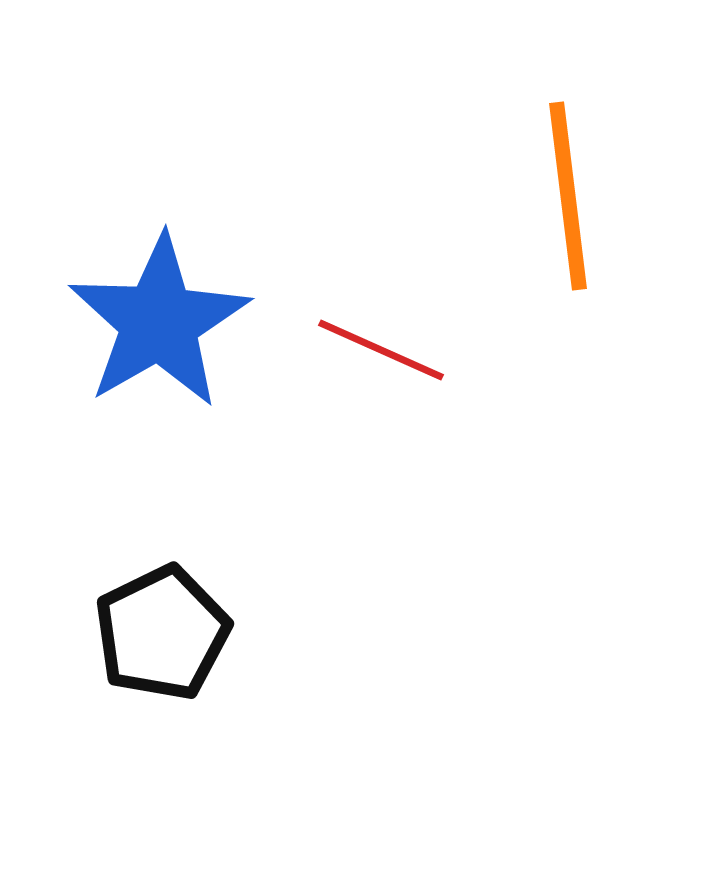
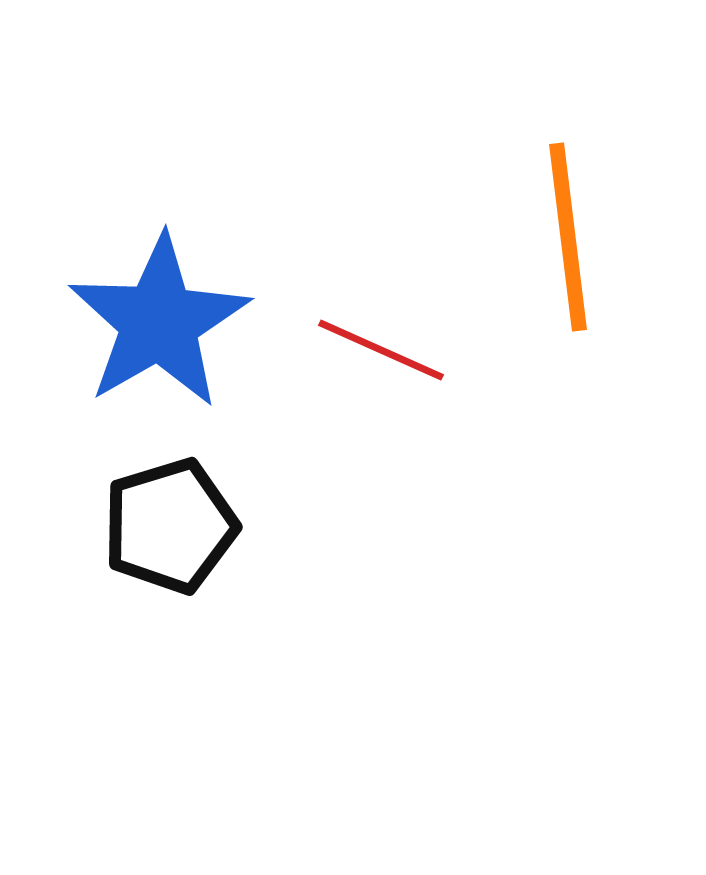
orange line: moved 41 px down
black pentagon: moved 8 px right, 107 px up; rotated 9 degrees clockwise
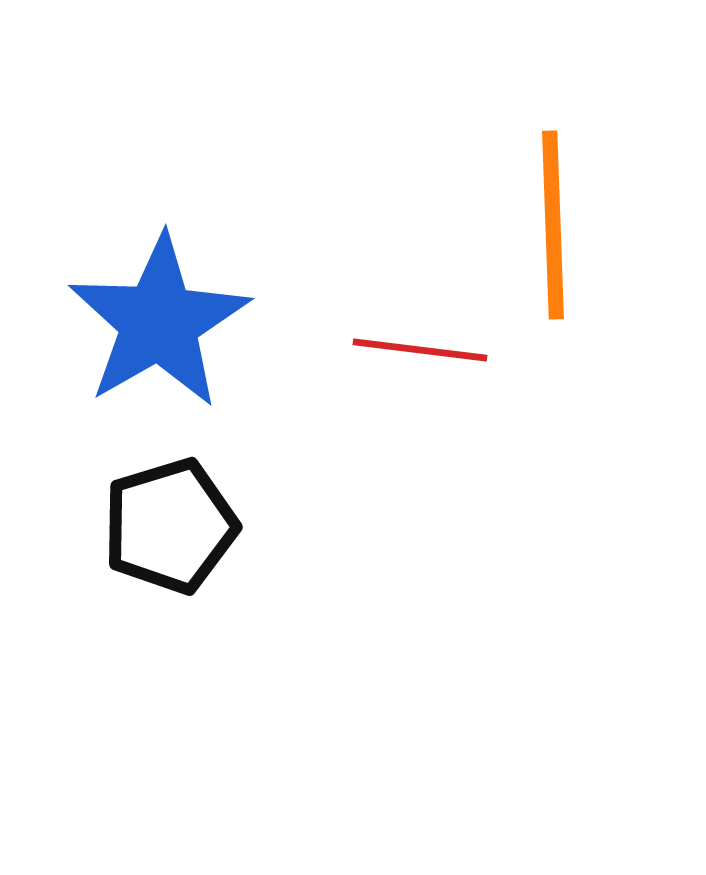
orange line: moved 15 px left, 12 px up; rotated 5 degrees clockwise
red line: moved 39 px right; rotated 17 degrees counterclockwise
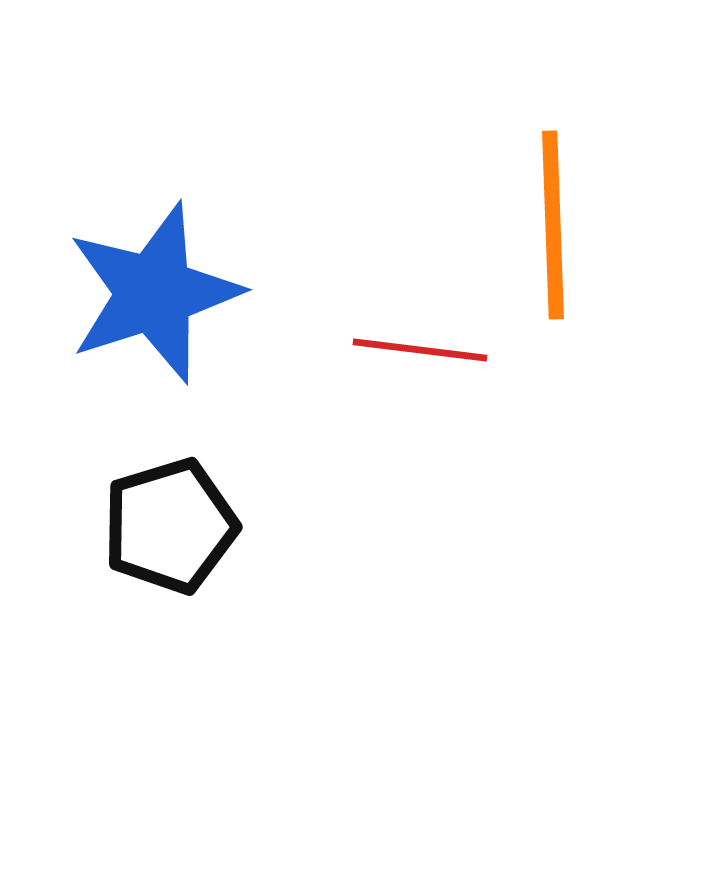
blue star: moved 5 px left, 29 px up; rotated 12 degrees clockwise
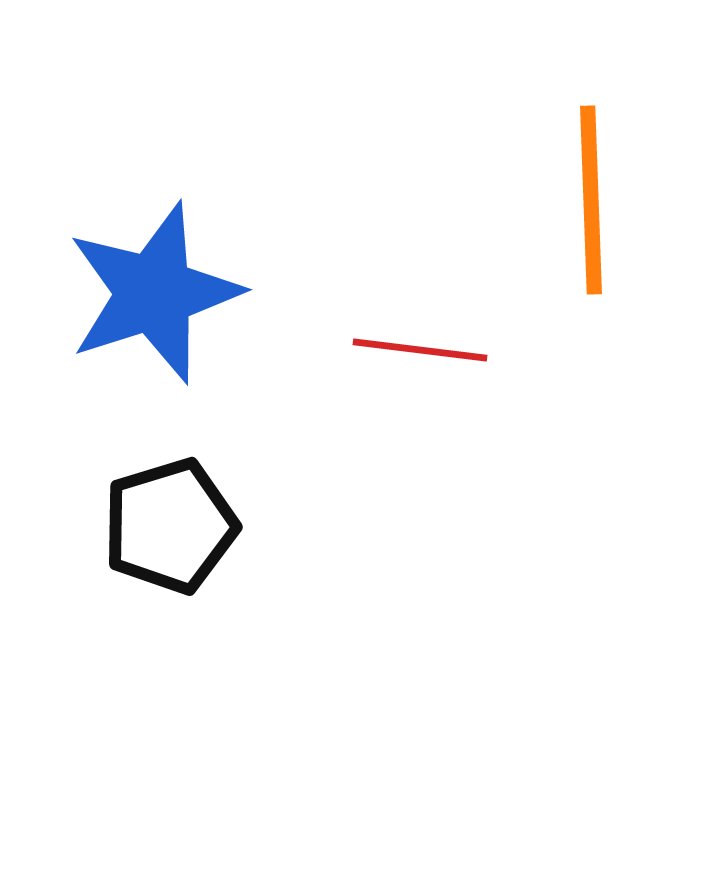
orange line: moved 38 px right, 25 px up
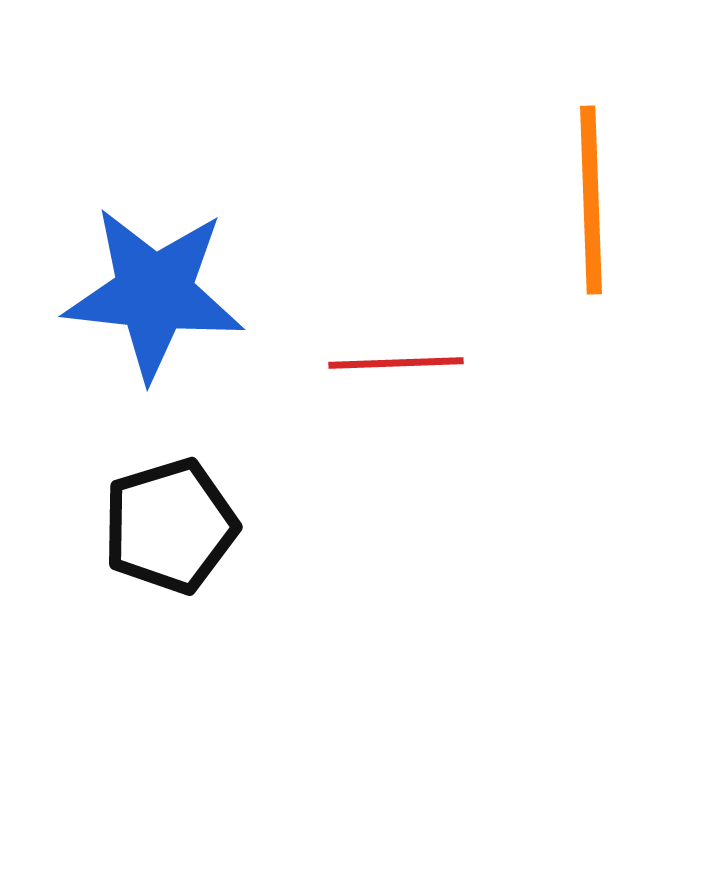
blue star: rotated 24 degrees clockwise
red line: moved 24 px left, 13 px down; rotated 9 degrees counterclockwise
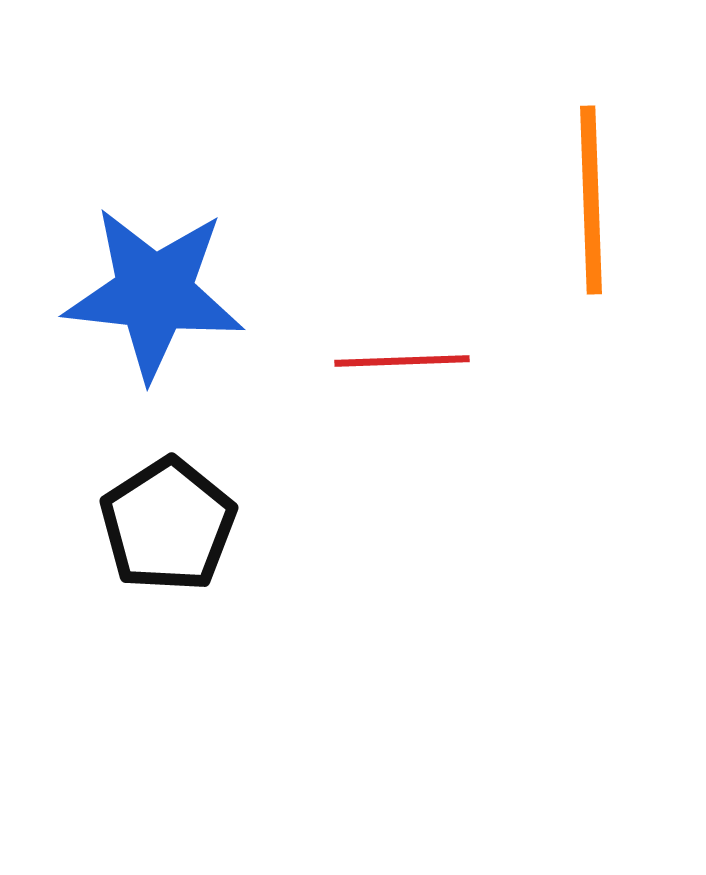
red line: moved 6 px right, 2 px up
black pentagon: moved 2 px left, 1 px up; rotated 16 degrees counterclockwise
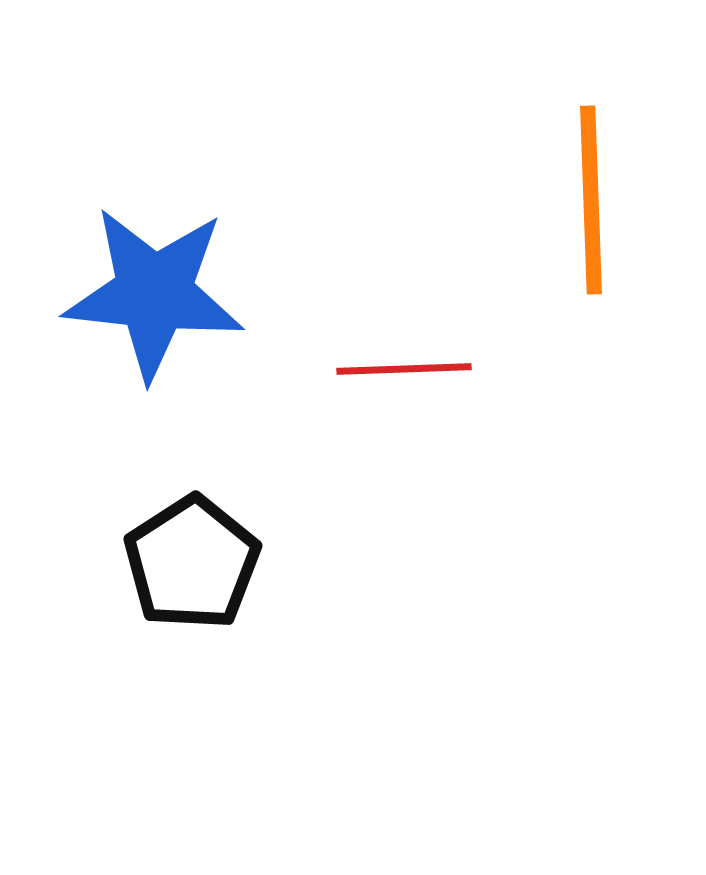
red line: moved 2 px right, 8 px down
black pentagon: moved 24 px right, 38 px down
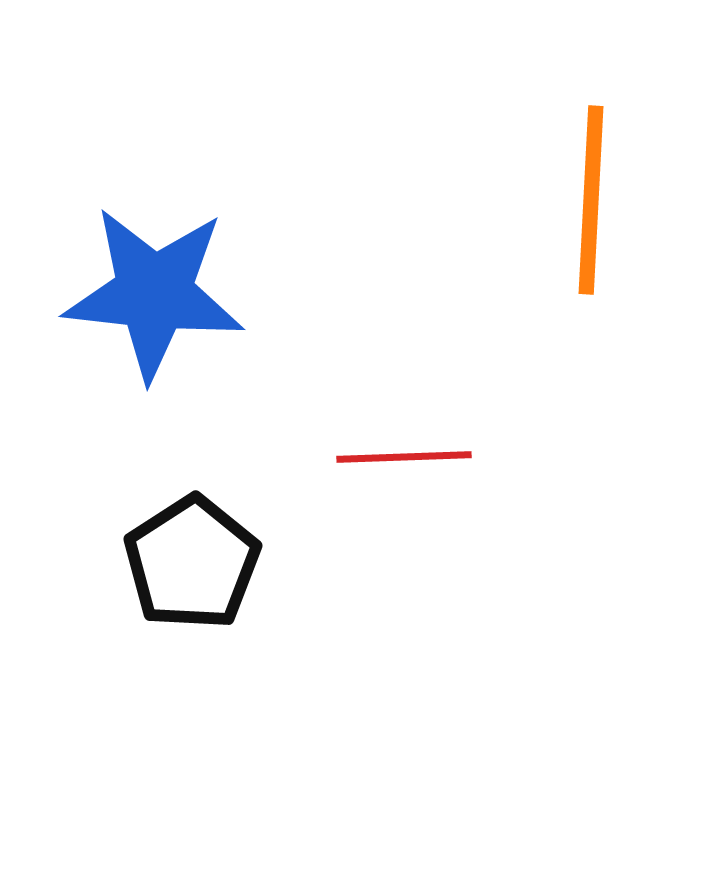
orange line: rotated 5 degrees clockwise
red line: moved 88 px down
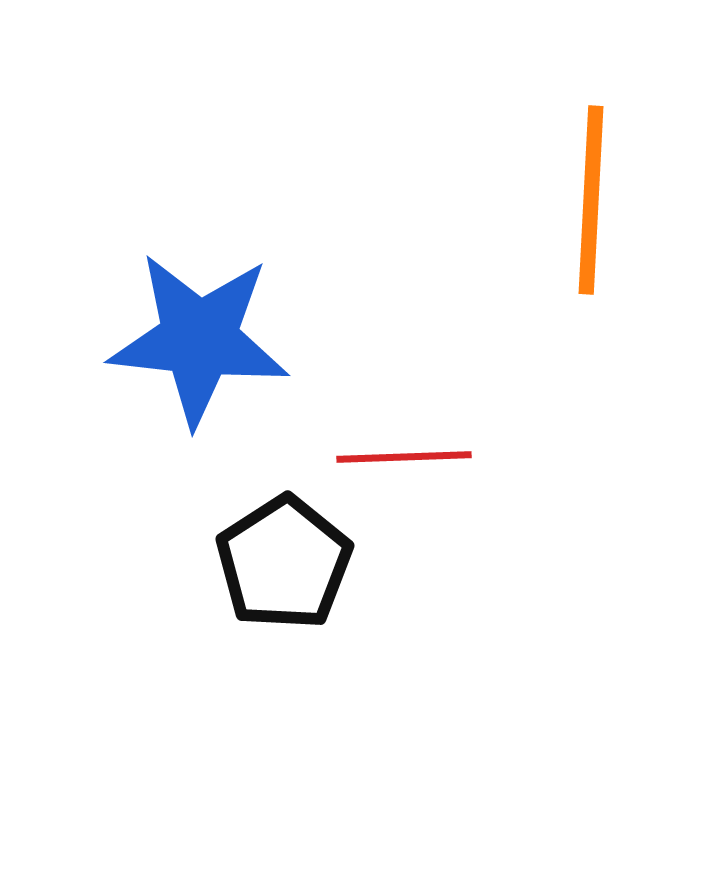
blue star: moved 45 px right, 46 px down
black pentagon: moved 92 px right
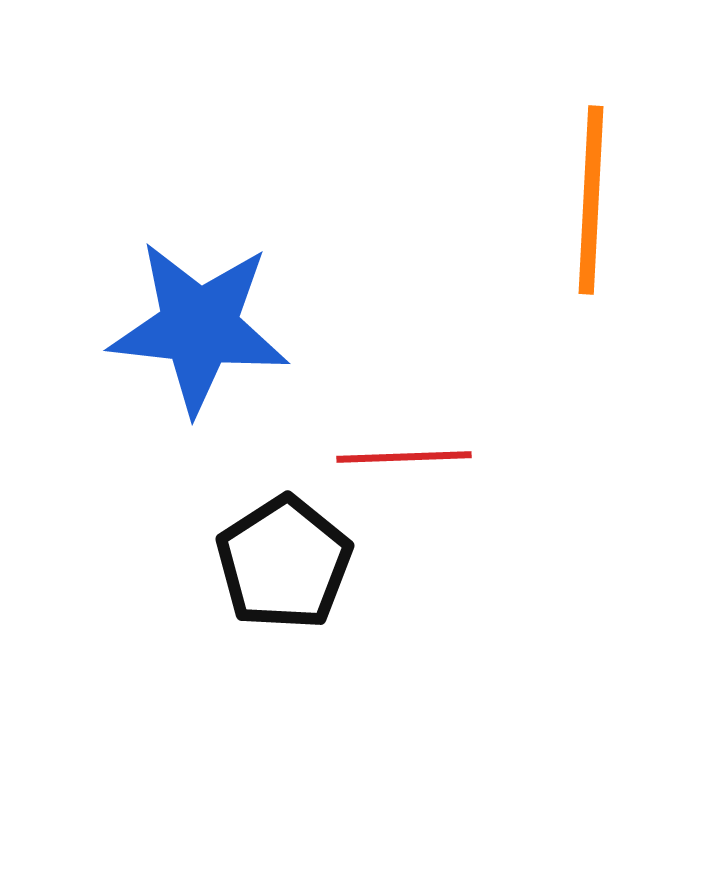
blue star: moved 12 px up
